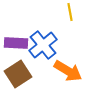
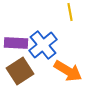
brown square: moved 2 px right, 3 px up
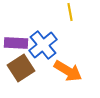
brown square: moved 1 px right, 3 px up
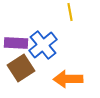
orange arrow: moved 8 px down; rotated 148 degrees clockwise
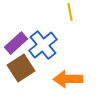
purple rectangle: rotated 45 degrees counterclockwise
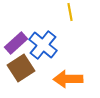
blue cross: rotated 12 degrees counterclockwise
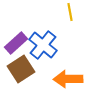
brown square: moved 1 px down
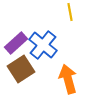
orange arrow: rotated 76 degrees clockwise
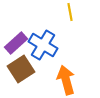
blue cross: rotated 8 degrees counterclockwise
orange arrow: moved 2 px left, 1 px down
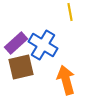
brown square: moved 2 px up; rotated 20 degrees clockwise
